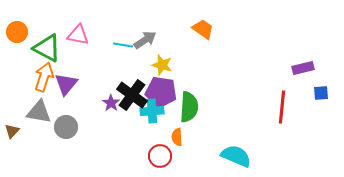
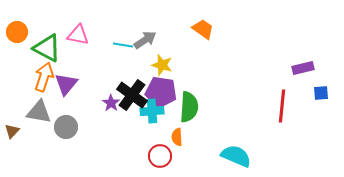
red line: moved 1 px up
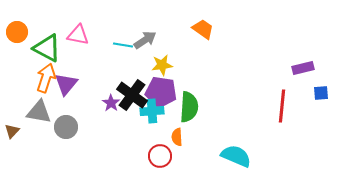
yellow star: rotated 25 degrees counterclockwise
orange arrow: moved 2 px right, 1 px down
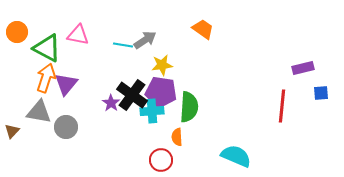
red circle: moved 1 px right, 4 px down
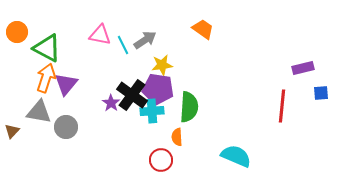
pink triangle: moved 22 px right
cyan line: rotated 54 degrees clockwise
purple pentagon: moved 3 px left, 3 px up
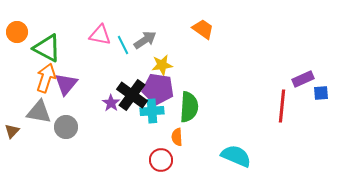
purple rectangle: moved 11 px down; rotated 10 degrees counterclockwise
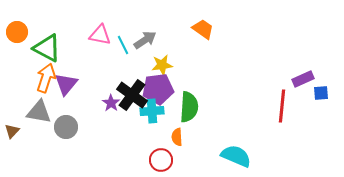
purple pentagon: rotated 16 degrees counterclockwise
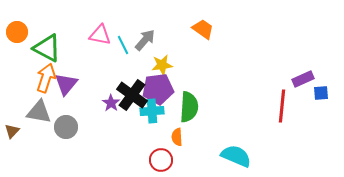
gray arrow: rotated 15 degrees counterclockwise
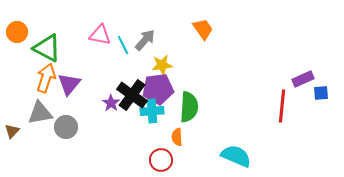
orange trapezoid: rotated 20 degrees clockwise
purple triangle: moved 3 px right
gray triangle: moved 1 px right, 1 px down; rotated 20 degrees counterclockwise
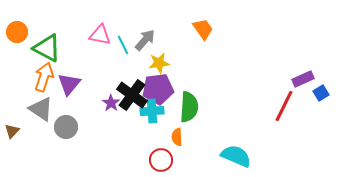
yellow star: moved 3 px left, 2 px up
orange arrow: moved 2 px left, 1 px up
blue square: rotated 28 degrees counterclockwise
red line: moved 2 px right; rotated 20 degrees clockwise
gray triangle: moved 1 px right, 4 px up; rotated 44 degrees clockwise
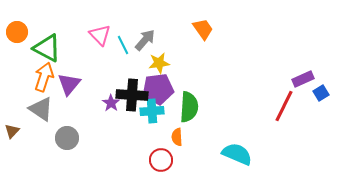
pink triangle: rotated 35 degrees clockwise
black cross: rotated 32 degrees counterclockwise
gray circle: moved 1 px right, 11 px down
cyan semicircle: moved 1 px right, 2 px up
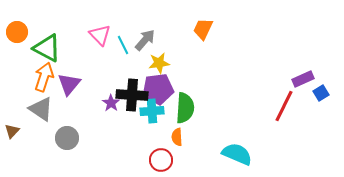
orange trapezoid: rotated 120 degrees counterclockwise
green semicircle: moved 4 px left, 1 px down
